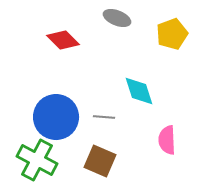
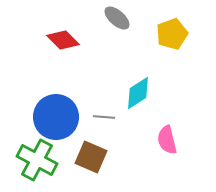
gray ellipse: rotated 20 degrees clockwise
cyan diamond: moved 1 px left, 2 px down; rotated 76 degrees clockwise
pink semicircle: rotated 12 degrees counterclockwise
brown square: moved 9 px left, 4 px up
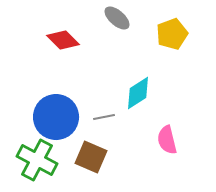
gray line: rotated 15 degrees counterclockwise
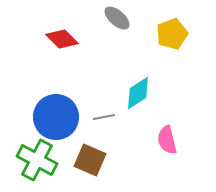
red diamond: moved 1 px left, 1 px up
brown square: moved 1 px left, 3 px down
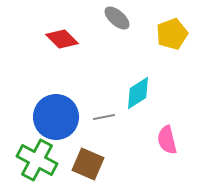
brown square: moved 2 px left, 4 px down
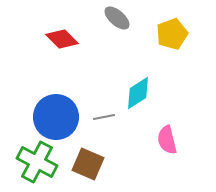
green cross: moved 2 px down
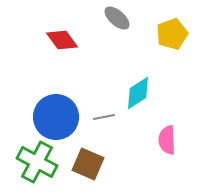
red diamond: moved 1 px down; rotated 8 degrees clockwise
pink semicircle: rotated 12 degrees clockwise
